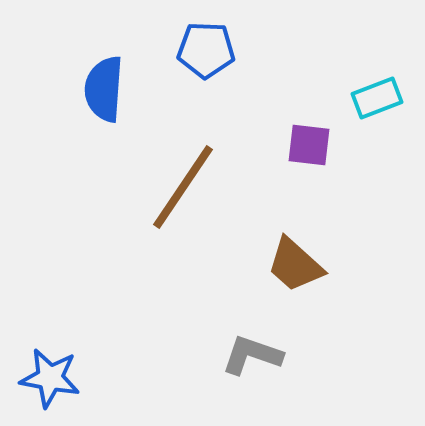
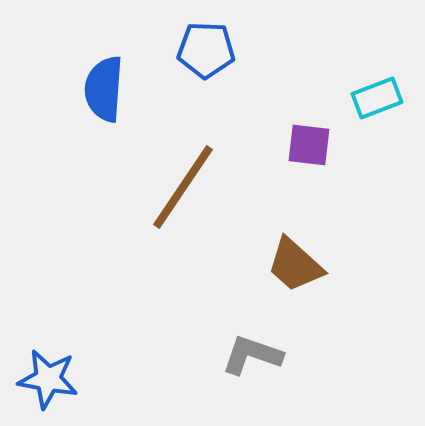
blue star: moved 2 px left, 1 px down
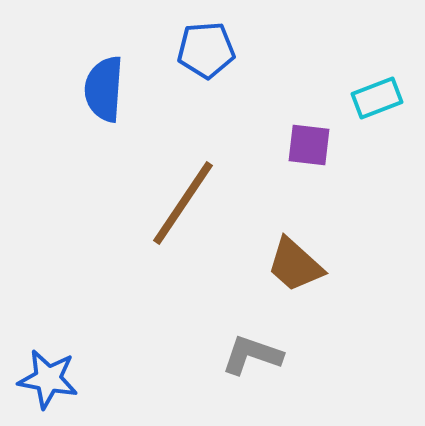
blue pentagon: rotated 6 degrees counterclockwise
brown line: moved 16 px down
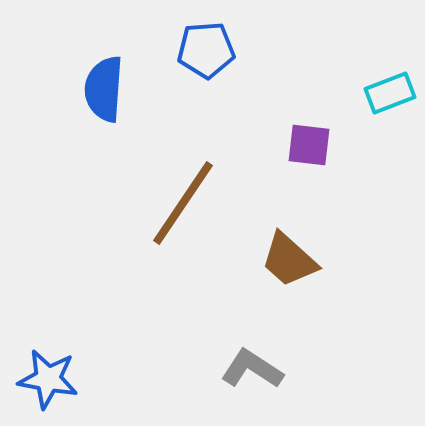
cyan rectangle: moved 13 px right, 5 px up
brown trapezoid: moved 6 px left, 5 px up
gray L-shape: moved 14 px down; rotated 14 degrees clockwise
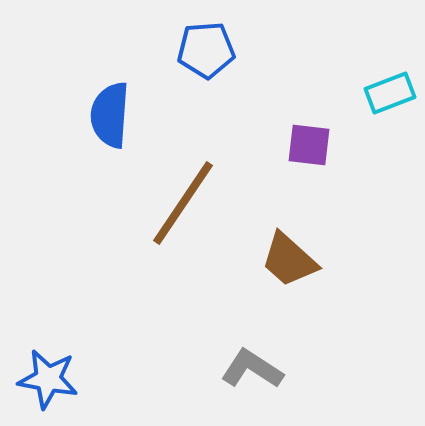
blue semicircle: moved 6 px right, 26 px down
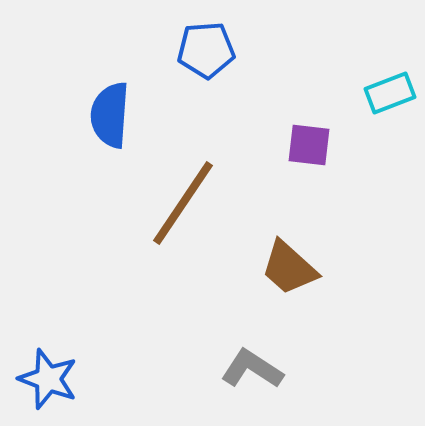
brown trapezoid: moved 8 px down
blue star: rotated 10 degrees clockwise
